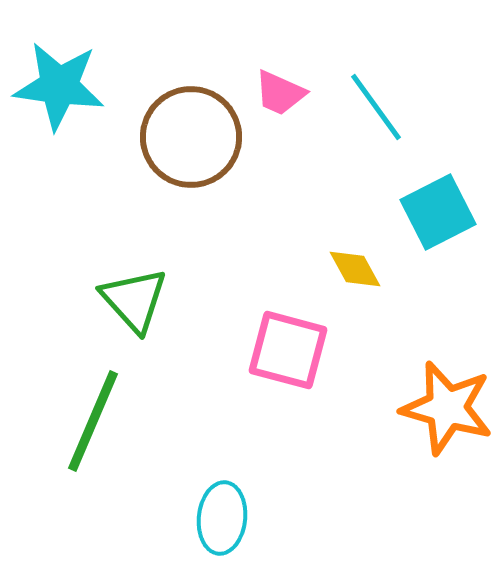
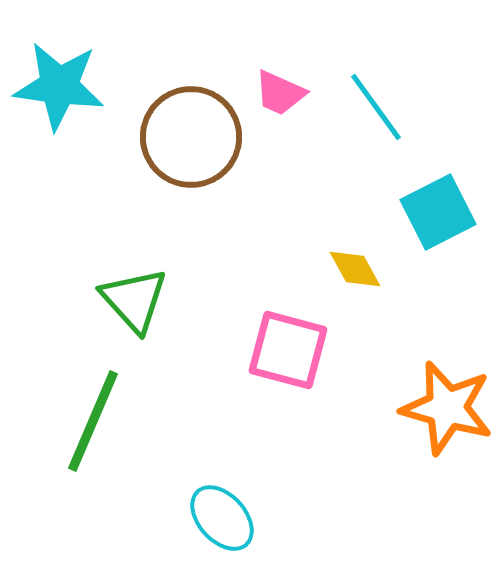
cyan ellipse: rotated 48 degrees counterclockwise
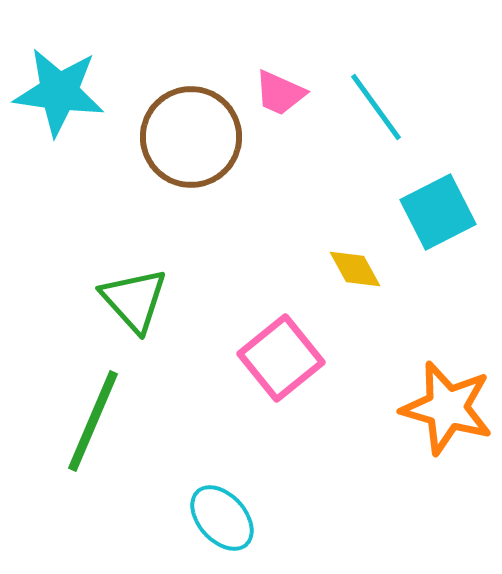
cyan star: moved 6 px down
pink square: moved 7 px left, 8 px down; rotated 36 degrees clockwise
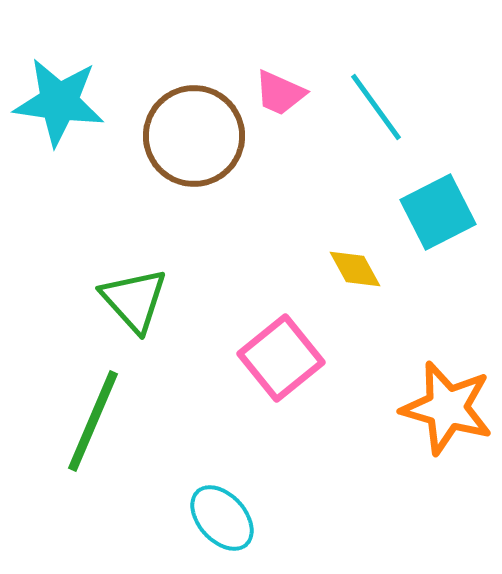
cyan star: moved 10 px down
brown circle: moved 3 px right, 1 px up
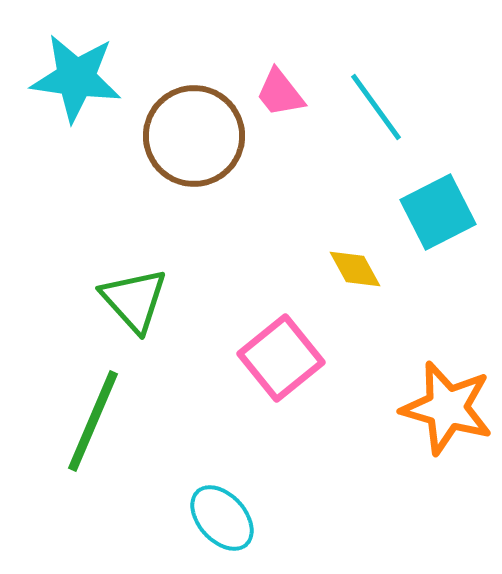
pink trapezoid: rotated 28 degrees clockwise
cyan star: moved 17 px right, 24 px up
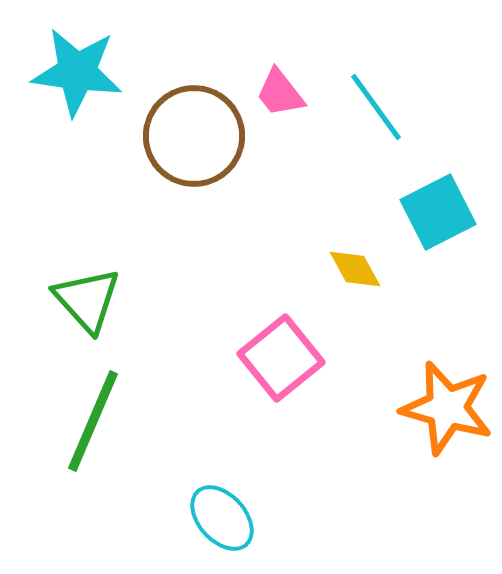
cyan star: moved 1 px right, 6 px up
green triangle: moved 47 px left
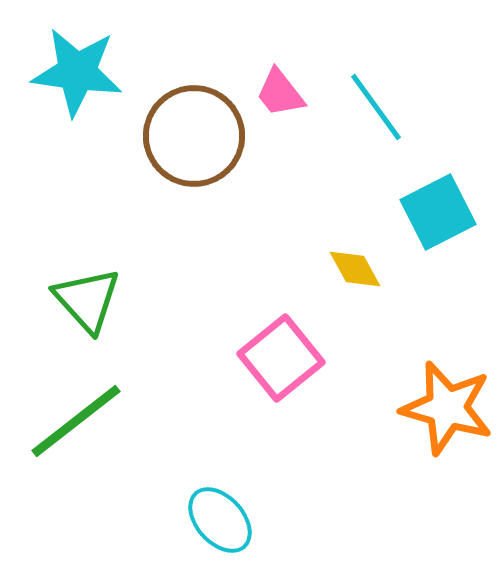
green line: moved 17 px left; rotated 29 degrees clockwise
cyan ellipse: moved 2 px left, 2 px down
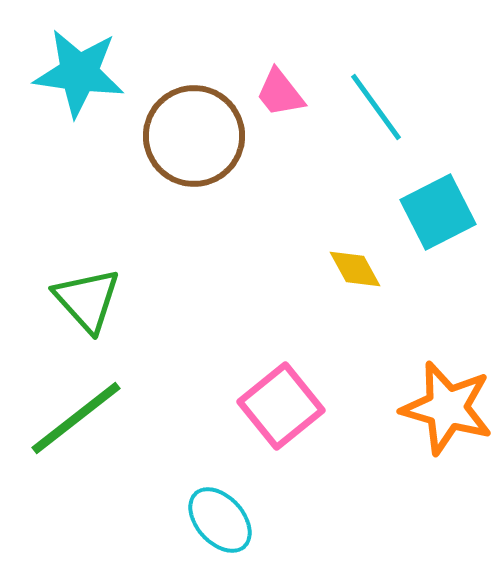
cyan star: moved 2 px right, 1 px down
pink square: moved 48 px down
green line: moved 3 px up
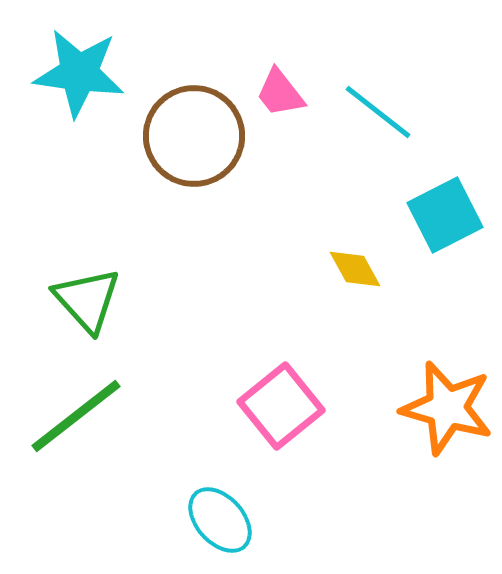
cyan line: moved 2 px right, 5 px down; rotated 16 degrees counterclockwise
cyan square: moved 7 px right, 3 px down
green line: moved 2 px up
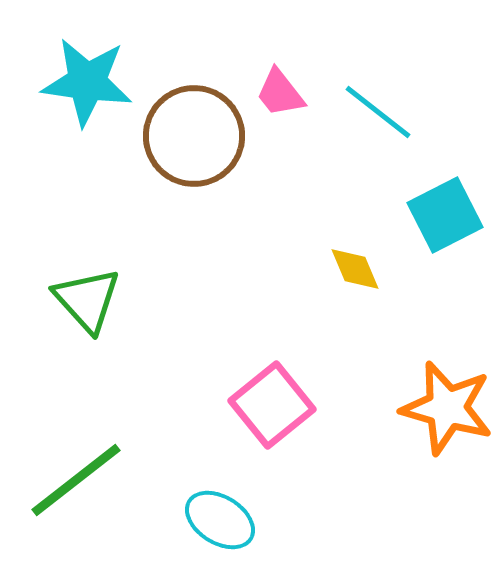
cyan star: moved 8 px right, 9 px down
yellow diamond: rotated 6 degrees clockwise
pink square: moved 9 px left, 1 px up
green line: moved 64 px down
cyan ellipse: rotated 16 degrees counterclockwise
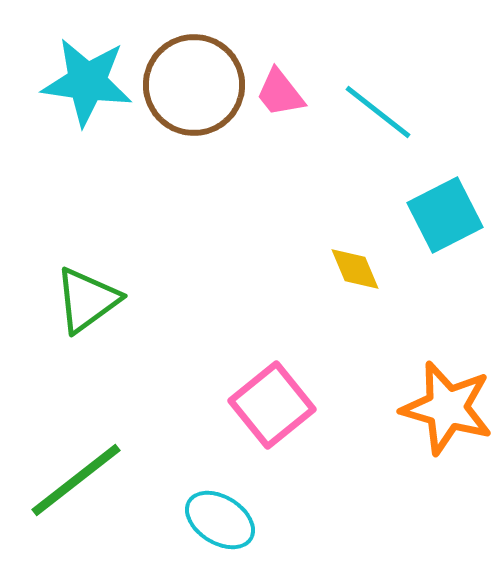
brown circle: moved 51 px up
green triangle: rotated 36 degrees clockwise
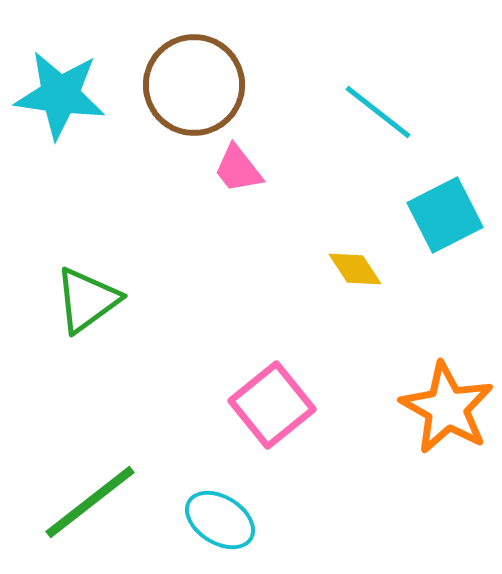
cyan star: moved 27 px left, 13 px down
pink trapezoid: moved 42 px left, 76 px down
yellow diamond: rotated 10 degrees counterclockwise
orange star: rotated 14 degrees clockwise
green line: moved 14 px right, 22 px down
